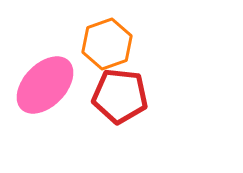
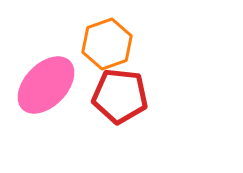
pink ellipse: moved 1 px right
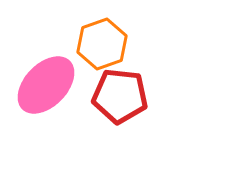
orange hexagon: moved 5 px left
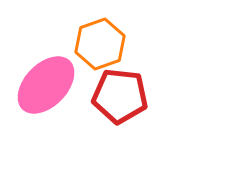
orange hexagon: moved 2 px left
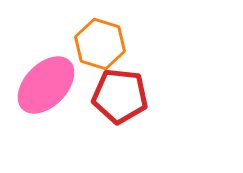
orange hexagon: rotated 24 degrees counterclockwise
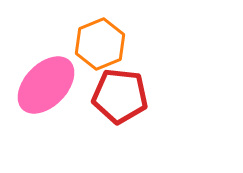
orange hexagon: rotated 21 degrees clockwise
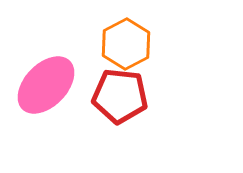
orange hexagon: moved 26 px right; rotated 6 degrees counterclockwise
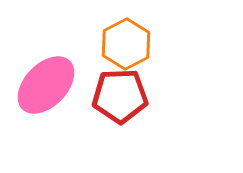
red pentagon: rotated 8 degrees counterclockwise
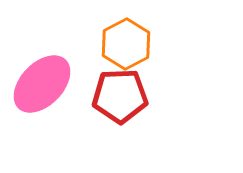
pink ellipse: moved 4 px left, 1 px up
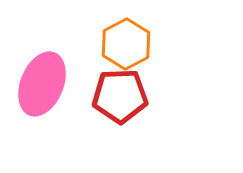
pink ellipse: rotated 22 degrees counterclockwise
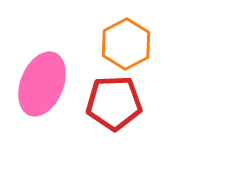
red pentagon: moved 6 px left, 7 px down
